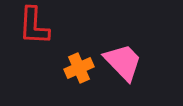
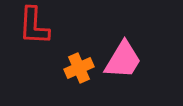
pink trapezoid: moved 2 px up; rotated 75 degrees clockwise
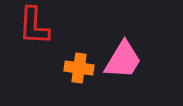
orange cross: rotated 32 degrees clockwise
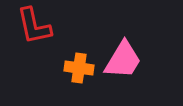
red L-shape: rotated 15 degrees counterclockwise
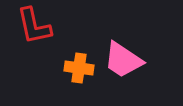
pink trapezoid: rotated 93 degrees clockwise
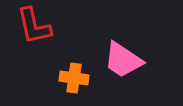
orange cross: moved 5 px left, 10 px down
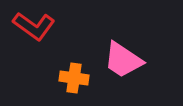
red L-shape: rotated 42 degrees counterclockwise
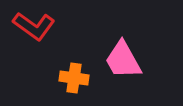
pink trapezoid: rotated 27 degrees clockwise
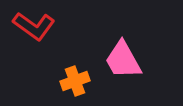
orange cross: moved 1 px right, 3 px down; rotated 28 degrees counterclockwise
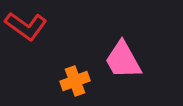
red L-shape: moved 8 px left
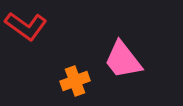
pink trapezoid: rotated 9 degrees counterclockwise
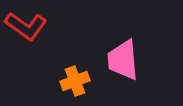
pink trapezoid: rotated 33 degrees clockwise
